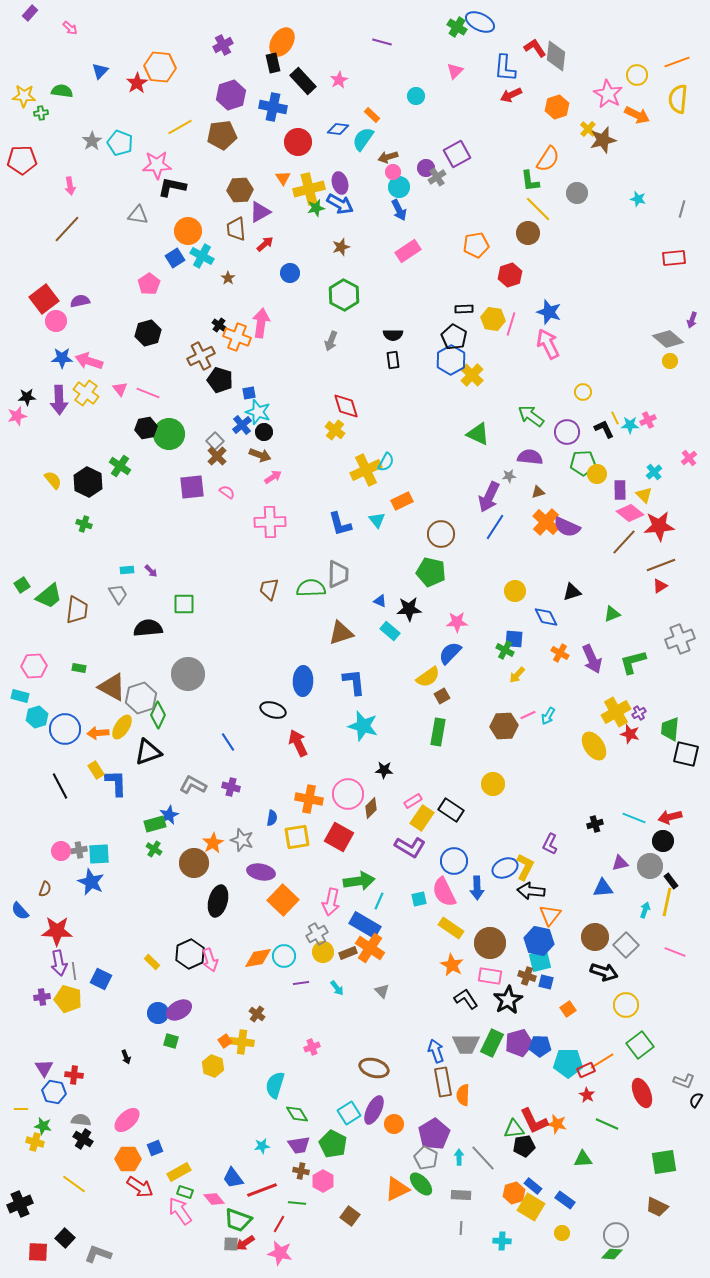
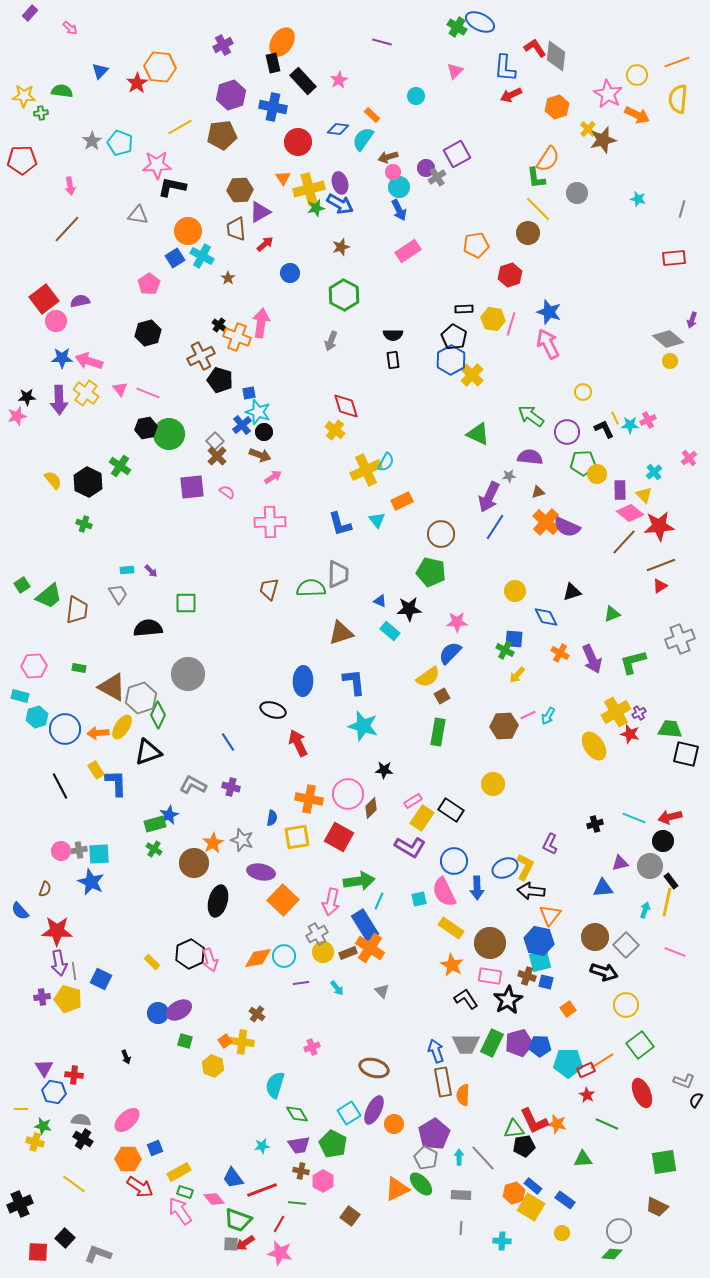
green L-shape at (530, 181): moved 6 px right, 3 px up
green square at (184, 604): moved 2 px right, 1 px up
green trapezoid at (670, 729): rotated 90 degrees clockwise
blue rectangle at (365, 925): rotated 28 degrees clockwise
green square at (171, 1041): moved 14 px right
gray circle at (616, 1235): moved 3 px right, 4 px up
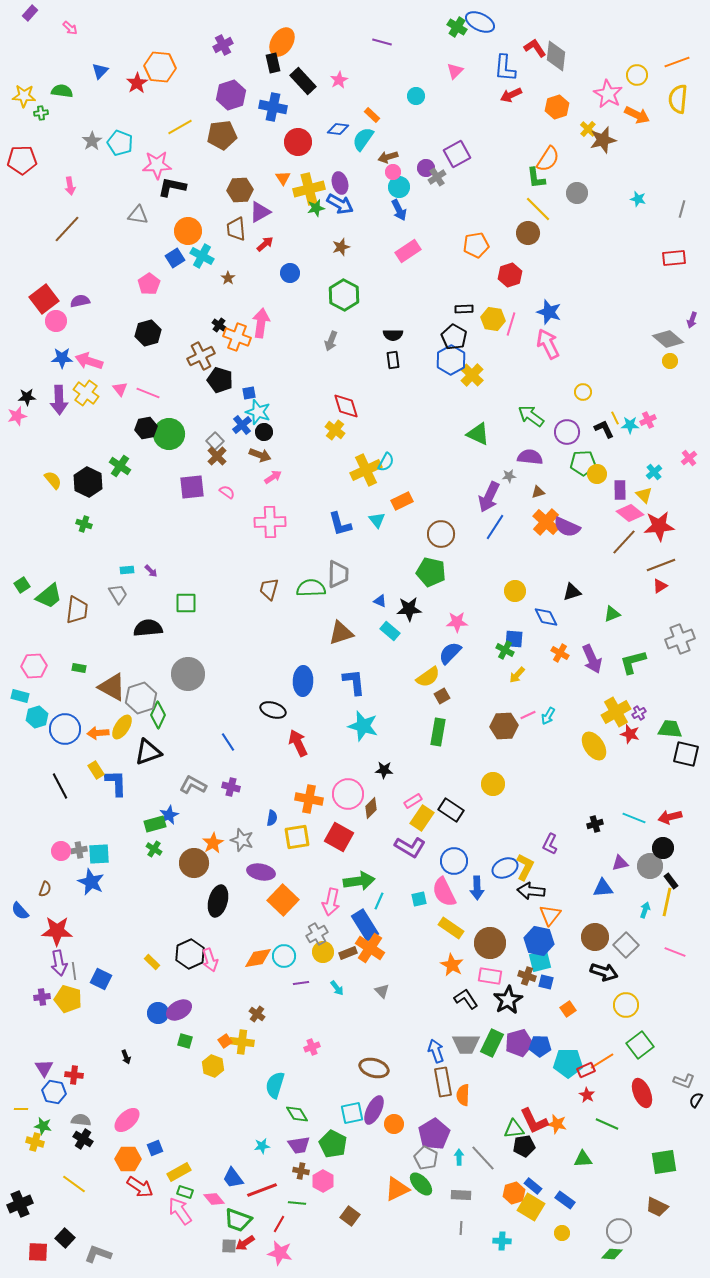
black circle at (663, 841): moved 7 px down
cyan square at (349, 1113): moved 3 px right; rotated 20 degrees clockwise
gray square at (231, 1244): moved 2 px left, 2 px down
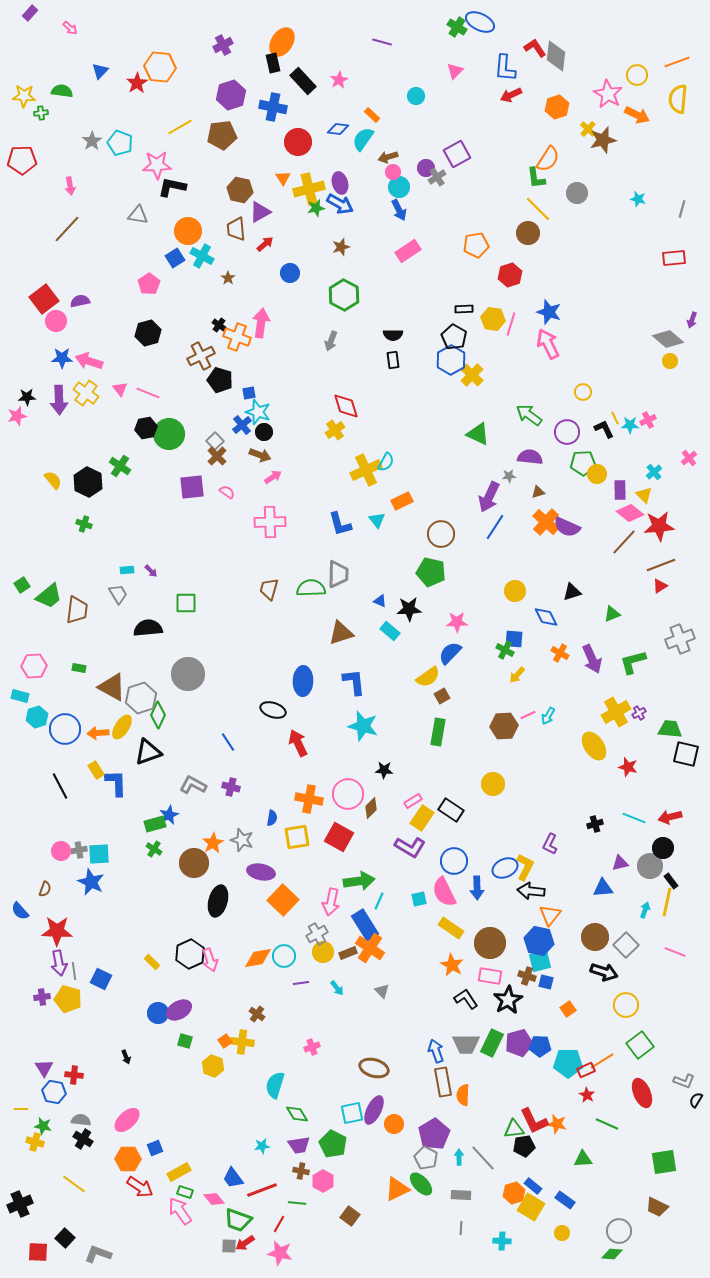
brown hexagon at (240, 190): rotated 15 degrees clockwise
green arrow at (531, 416): moved 2 px left, 1 px up
yellow cross at (335, 430): rotated 18 degrees clockwise
red star at (630, 734): moved 2 px left, 33 px down
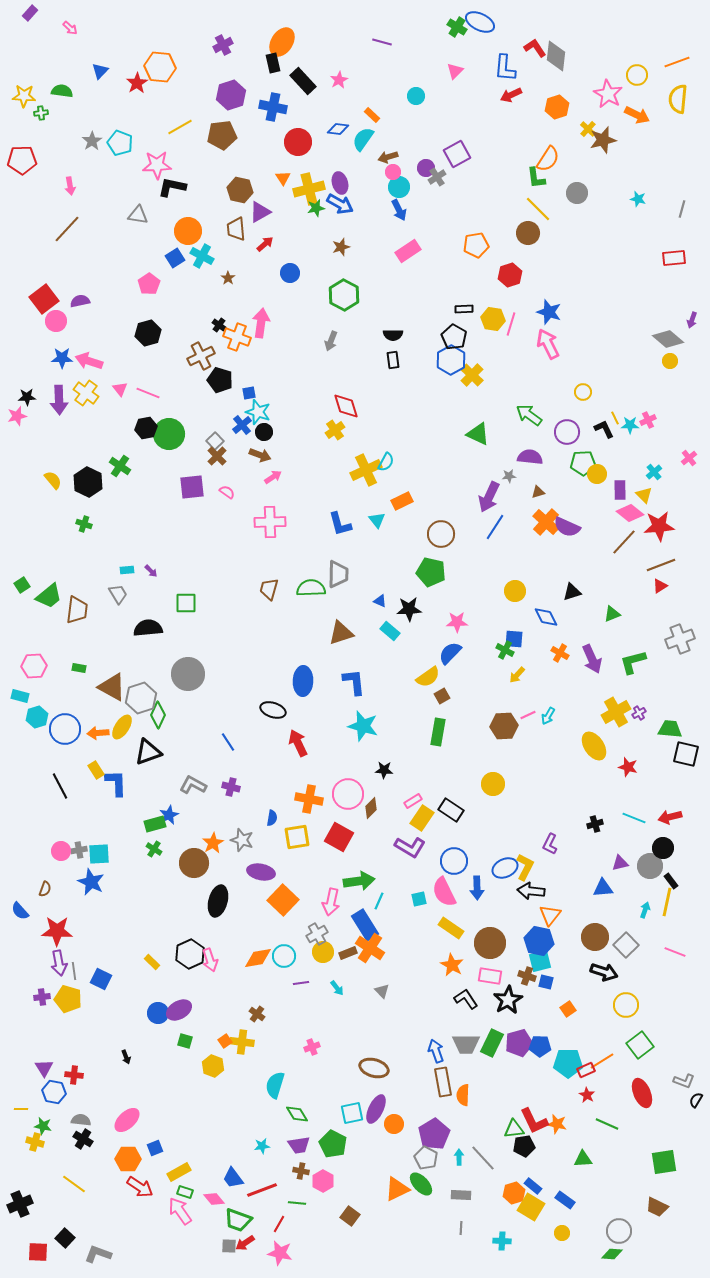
purple ellipse at (374, 1110): moved 2 px right, 1 px up
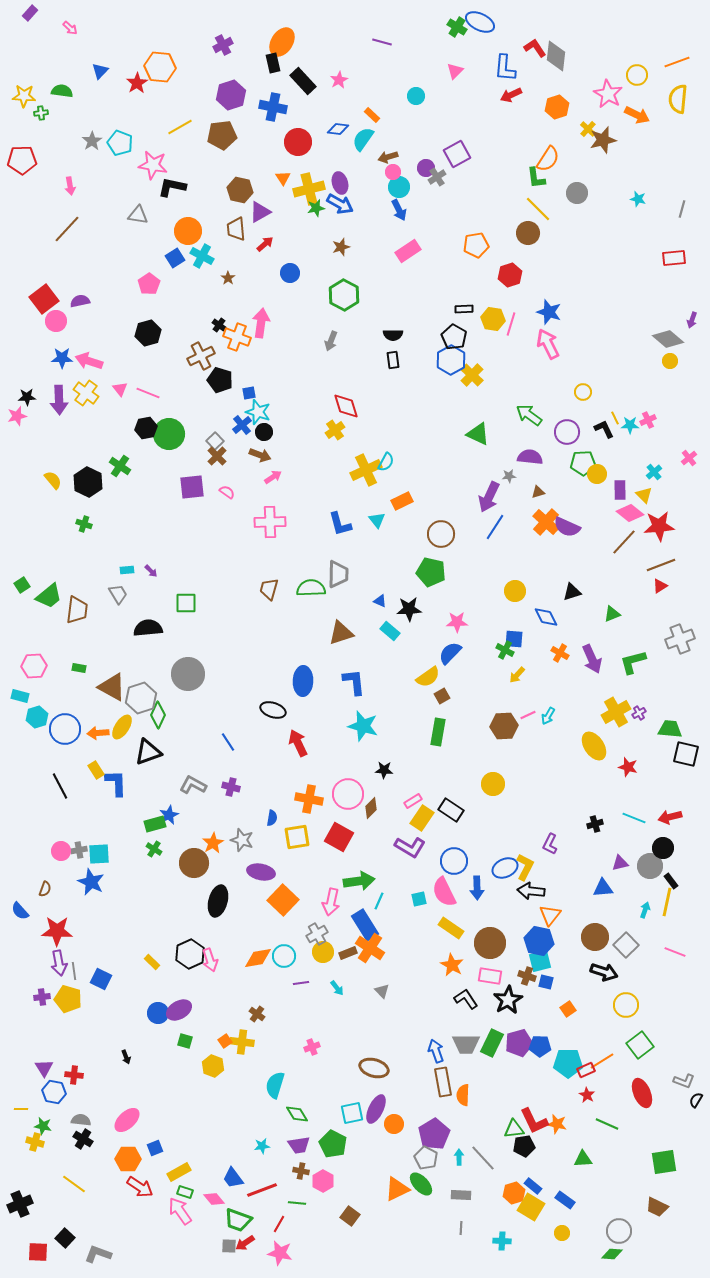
pink star at (157, 165): moved 4 px left; rotated 12 degrees clockwise
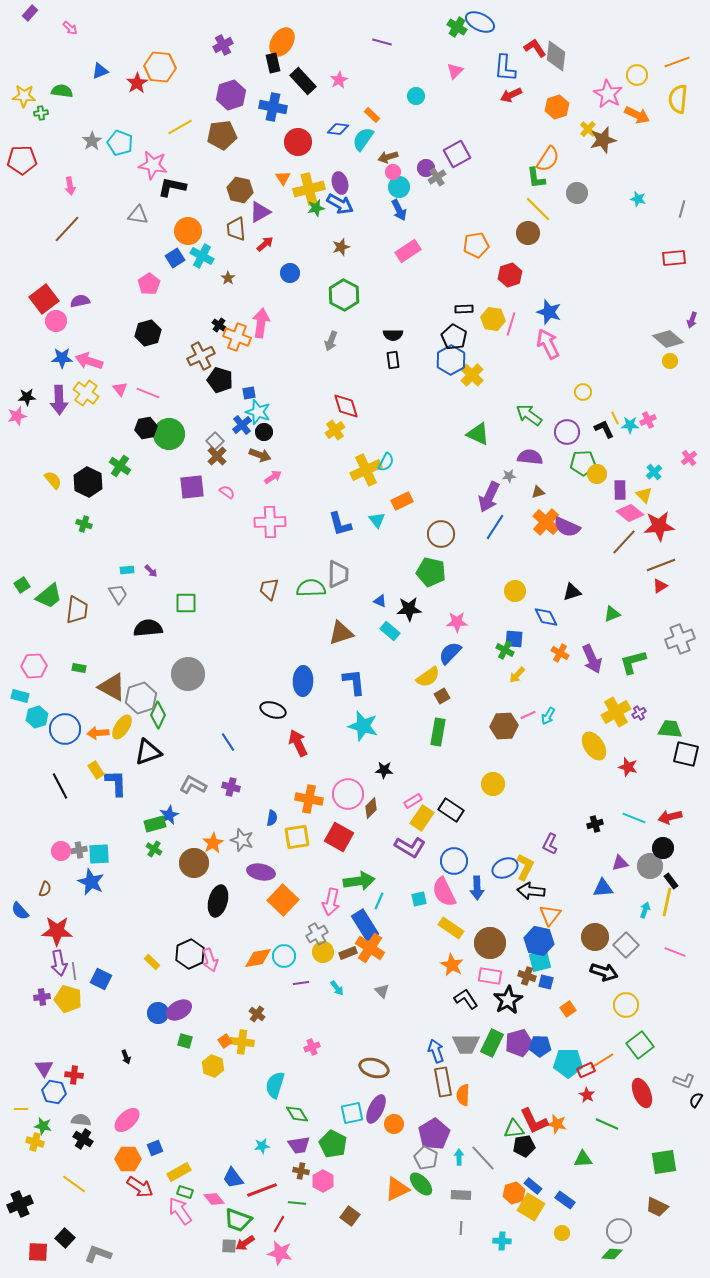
blue triangle at (100, 71): rotated 24 degrees clockwise
